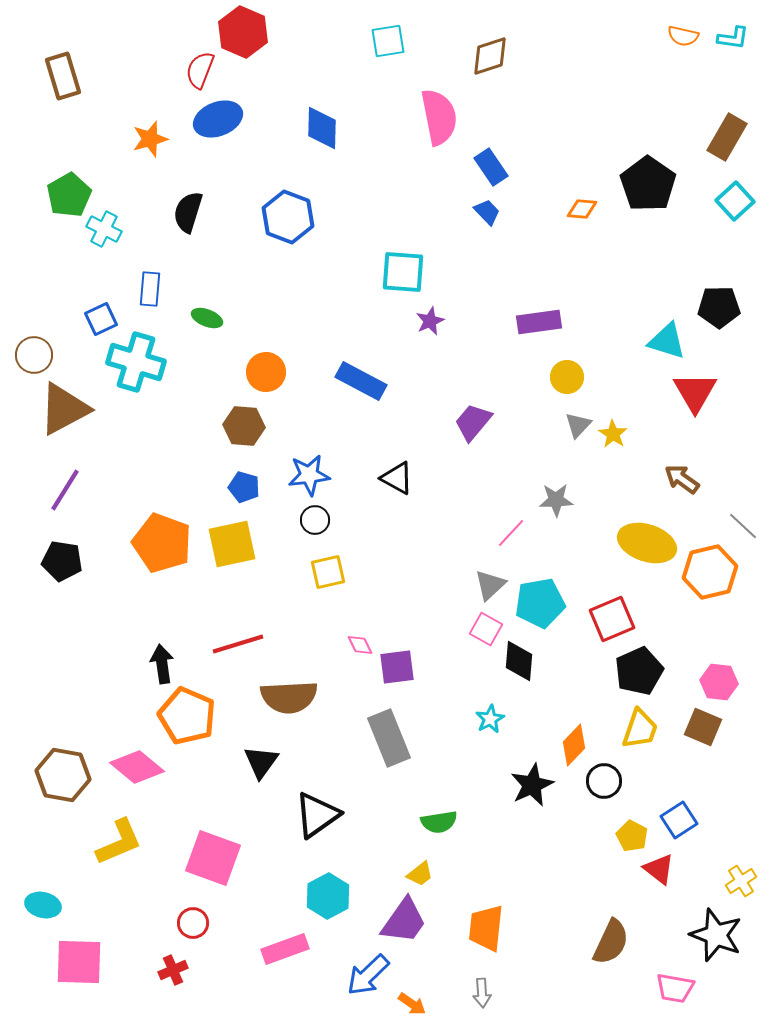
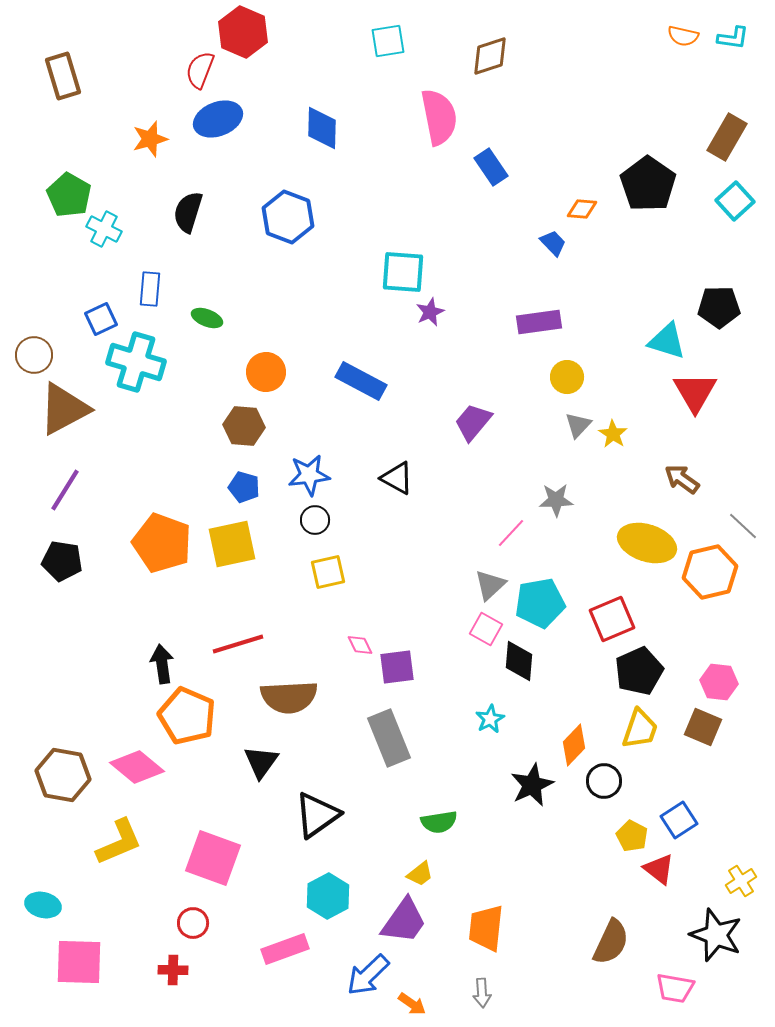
green pentagon at (69, 195): rotated 12 degrees counterclockwise
blue trapezoid at (487, 212): moved 66 px right, 31 px down
purple star at (430, 321): moved 9 px up
red cross at (173, 970): rotated 24 degrees clockwise
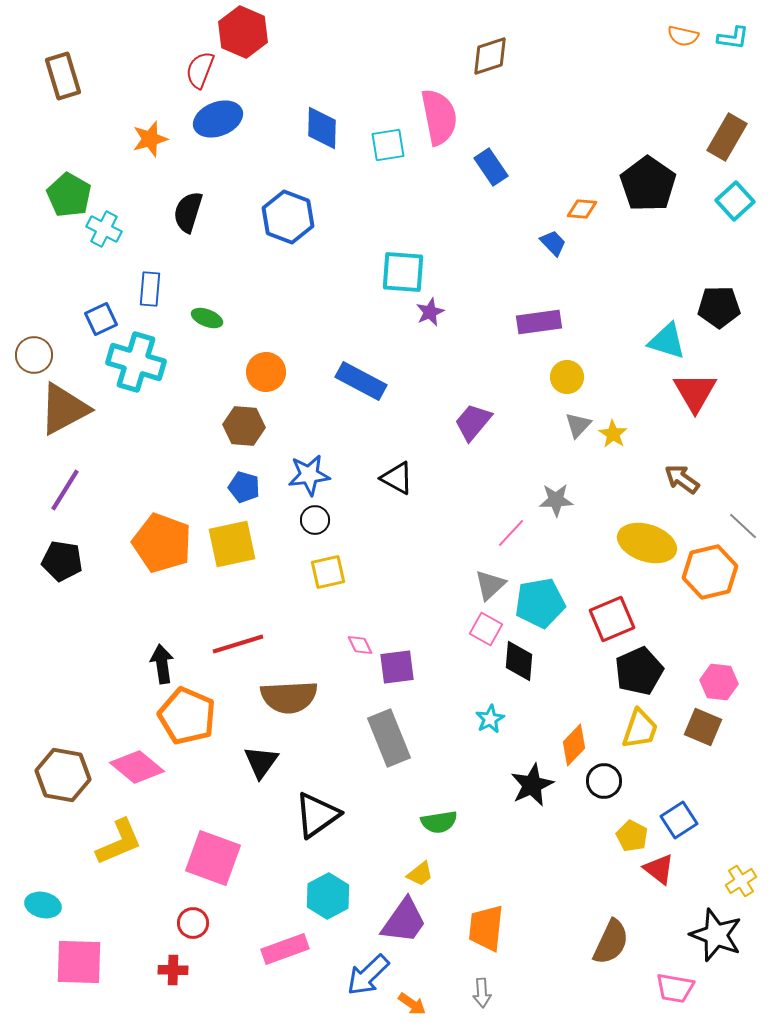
cyan square at (388, 41): moved 104 px down
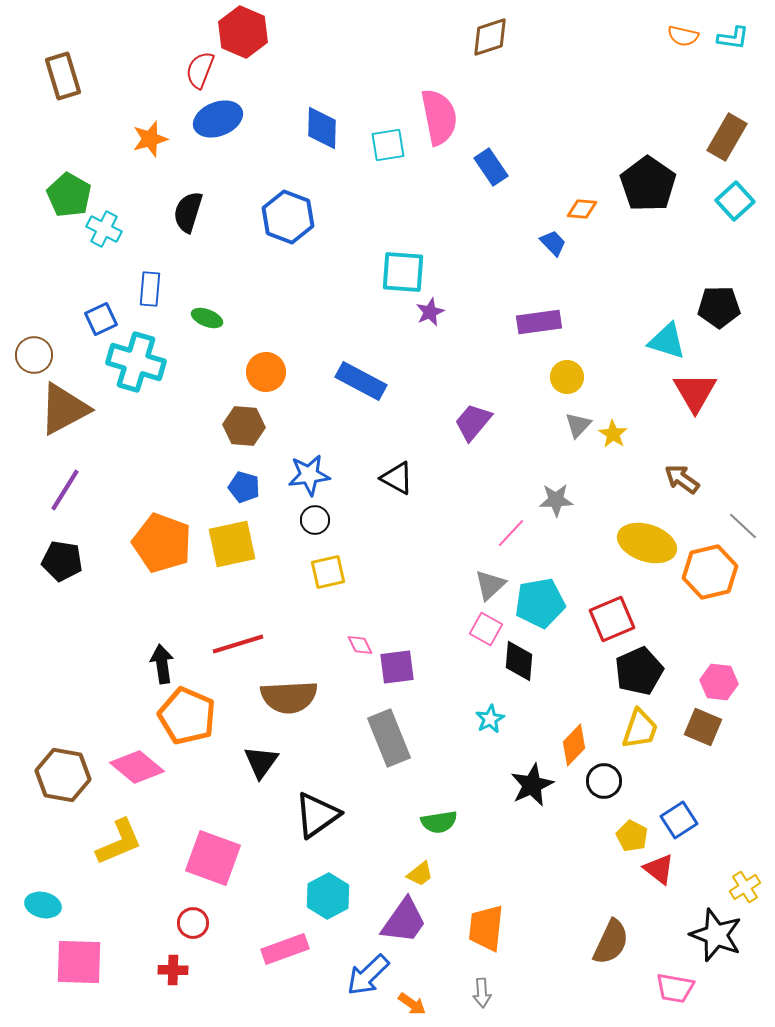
brown diamond at (490, 56): moved 19 px up
yellow cross at (741, 881): moved 4 px right, 6 px down
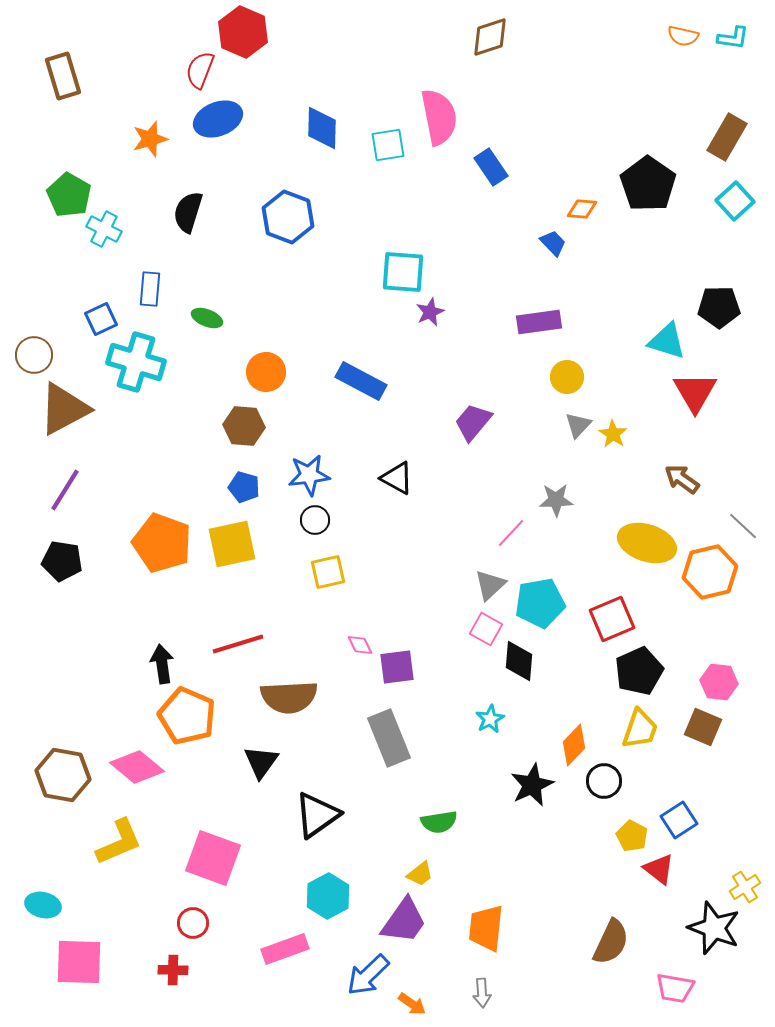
black star at (716, 935): moved 2 px left, 7 px up
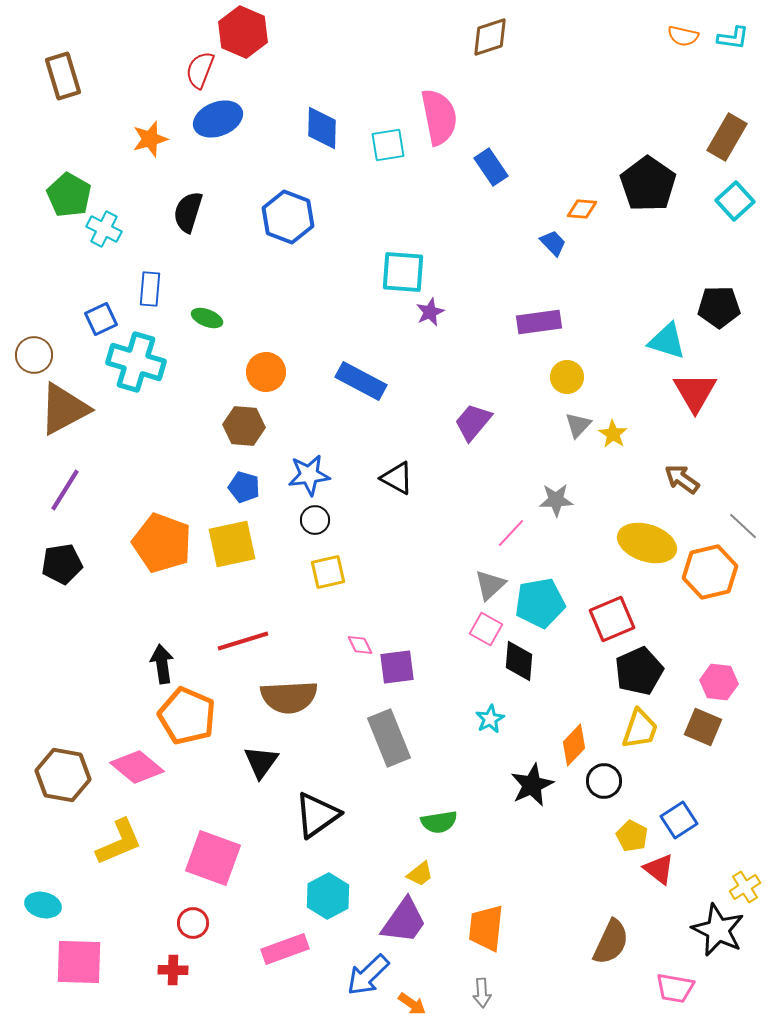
black pentagon at (62, 561): moved 3 px down; rotated 18 degrees counterclockwise
red line at (238, 644): moved 5 px right, 3 px up
black star at (714, 928): moved 4 px right, 2 px down; rotated 4 degrees clockwise
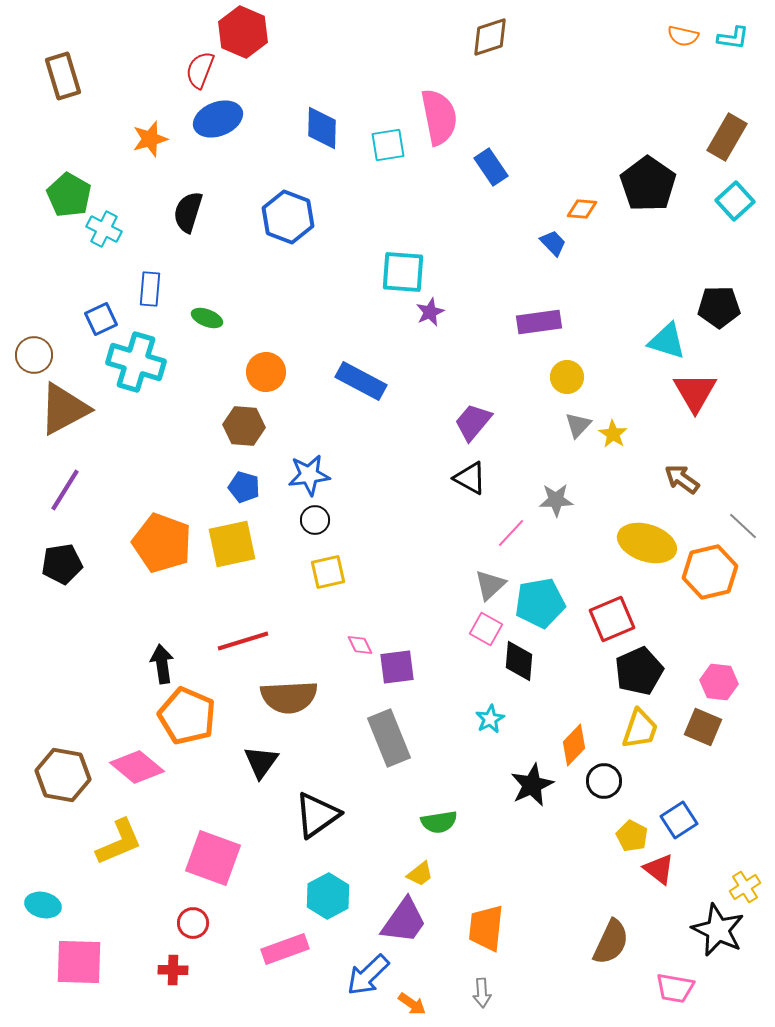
black triangle at (397, 478): moved 73 px right
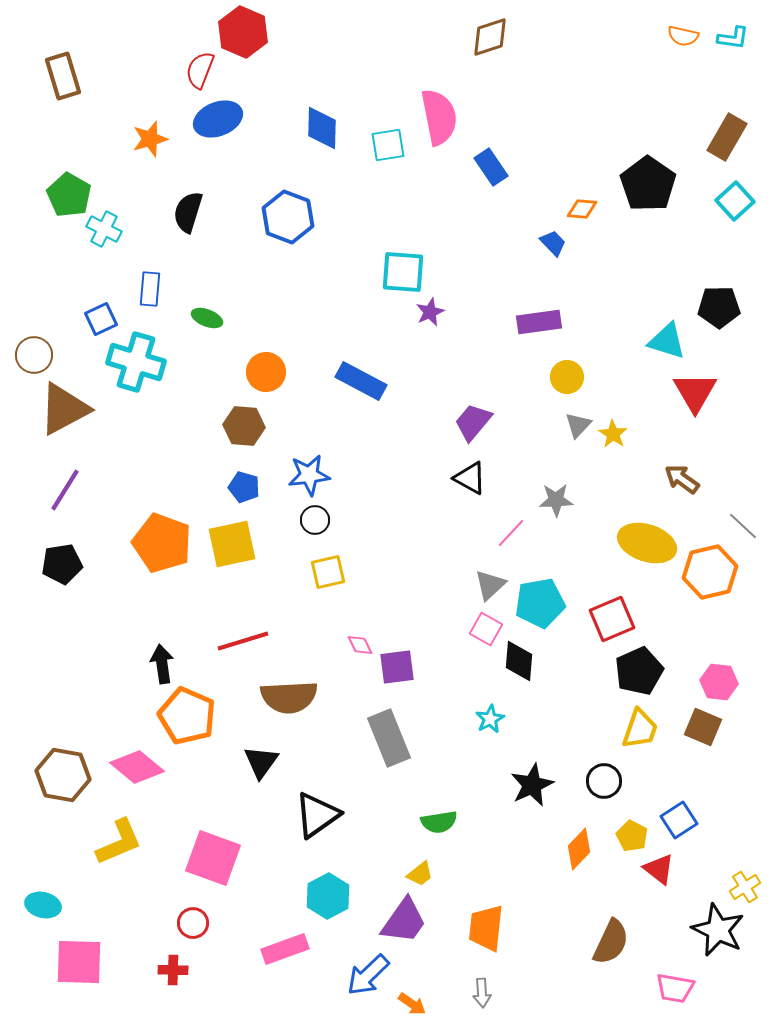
orange diamond at (574, 745): moved 5 px right, 104 px down
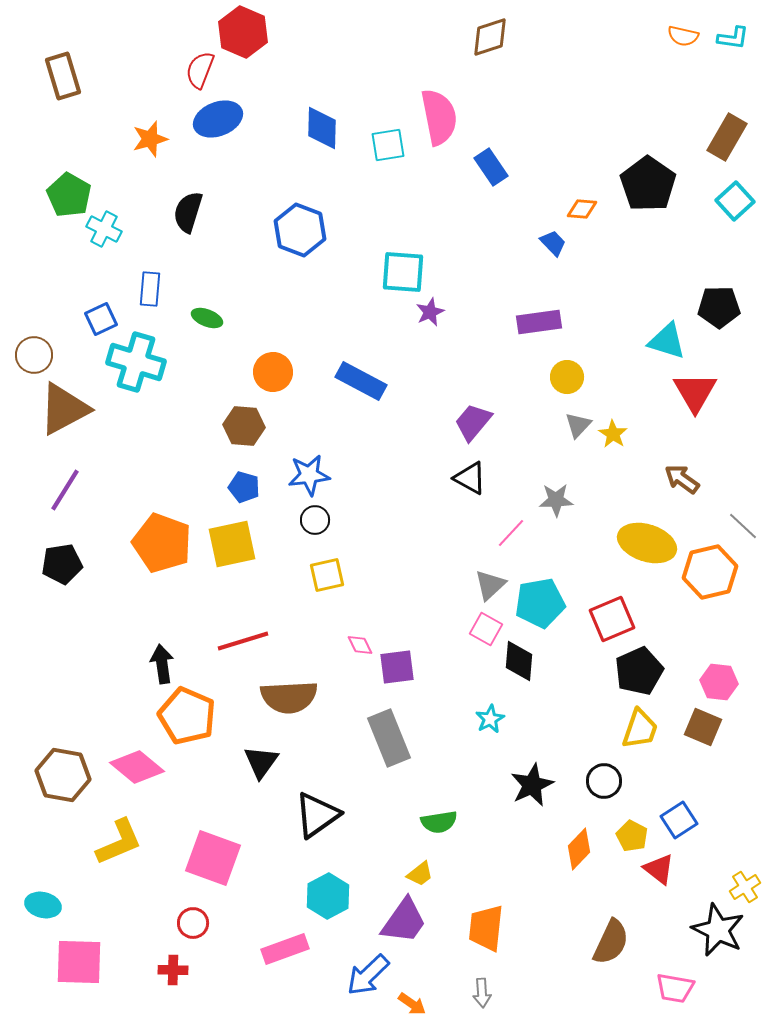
blue hexagon at (288, 217): moved 12 px right, 13 px down
orange circle at (266, 372): moved 7 px right
yellow square at (328, 572): moved 1 px left, 3 px down
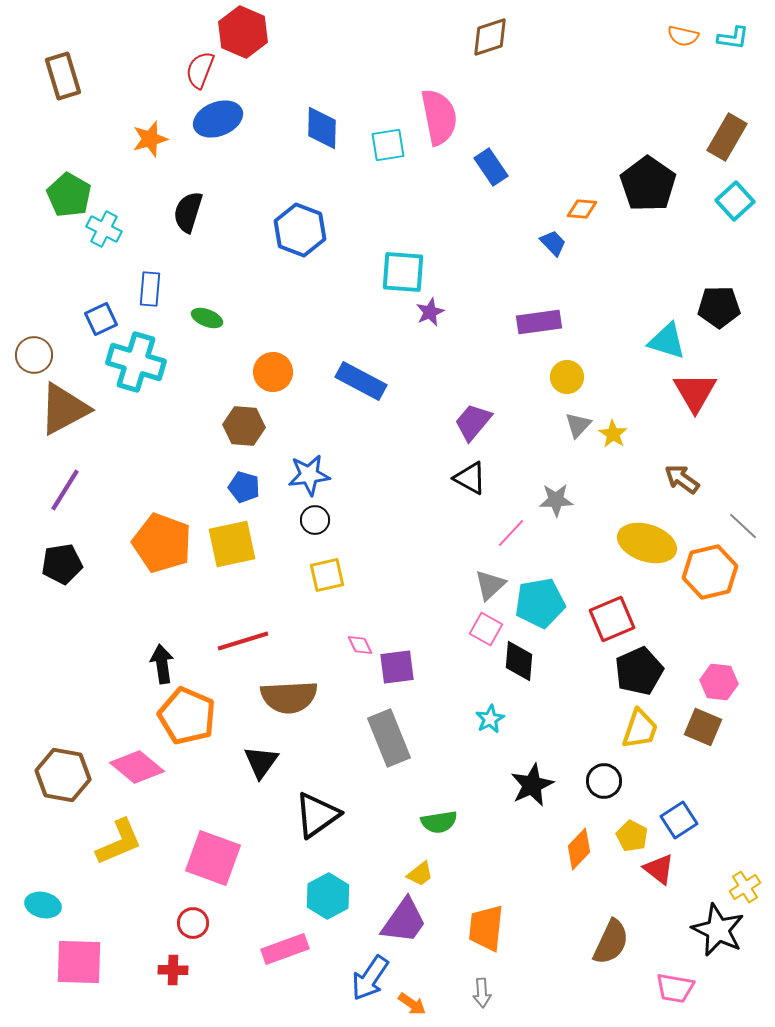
blue arrow at (368, 975): moved 2 px right, 3 px down; rotated 12 degrees counterclockwise
